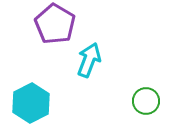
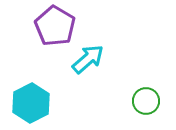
purple pentagon: moved 2 px down
cyan arrow: moved 1 px left, 1 px up; rotated 28 degrees clockwise
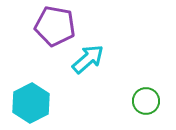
purple pentagon: rotated 21 degrees counterclockwise
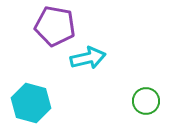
cyan arrow: moved 1 px up; rotated 28 degrees clockwise
cyan hexagon: rotated 18 degrees counterclockwise
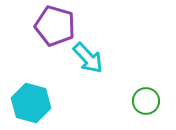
purple pentagon: rotated 6 degrees clockwise
cyan arrow: rotated 60 degrees clockwise
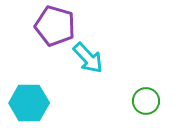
cyan hexagon: moved 2 px left; rotated 15 degrees counterclockwise
